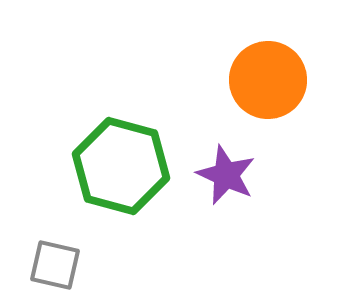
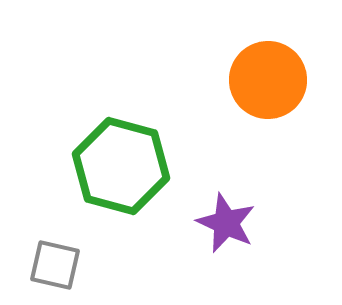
purple star: moved 48 px down
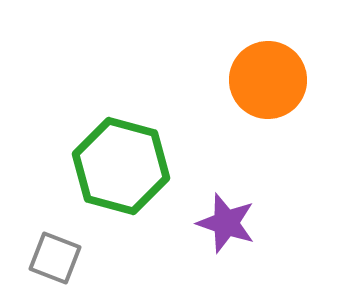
purple star: rotated 6 degrees counterclockwise
gray square: moved 7 px up; rotated 8 degrees clockwise
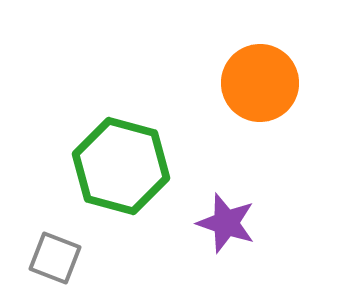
orange circle: moved 8 px left, 3 px down
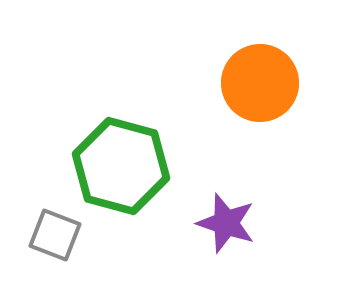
gray square: moved 23 px up
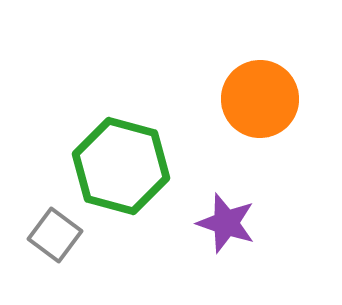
orange circle: moved 16 px down
gray square: rotated 16 degrees clockwise
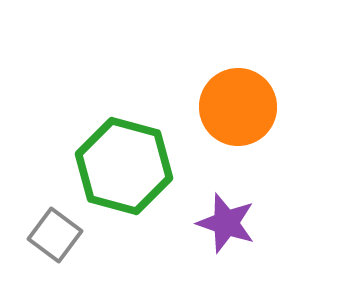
orange circle: moved 22 px left, 8 px down
green hexagon: moved 3 px right
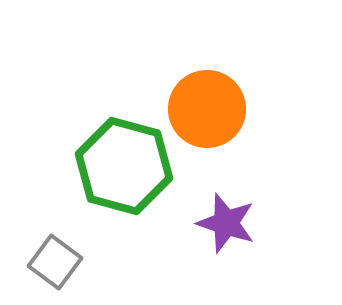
orange circle: moved 31 px left, 2 px down
gray square: moved 27 px down
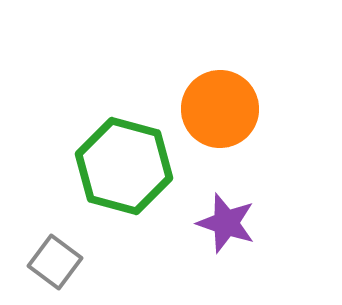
orange circle: moved 13 px right
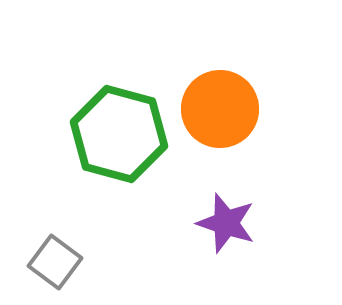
green hexagon: moved 5 px left, 32 px up
